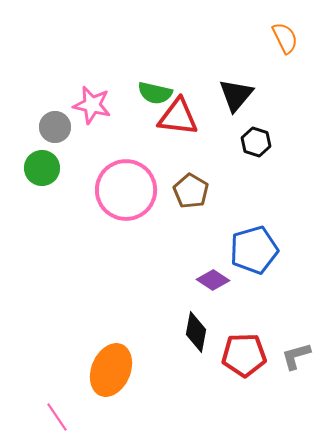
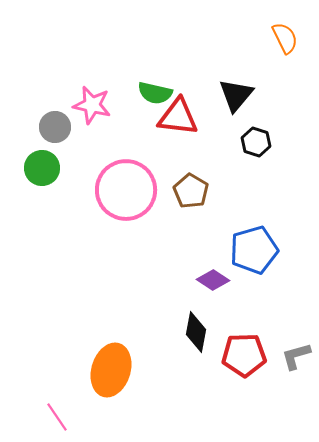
orange ellipse: rotated 6 degrees counterclockwise
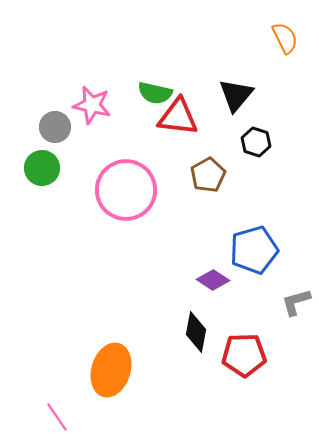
brown pentagon: moved 17 px right, 16 px up; rotated 12 degrees clockwise
gray L-shape: moved 54 px up
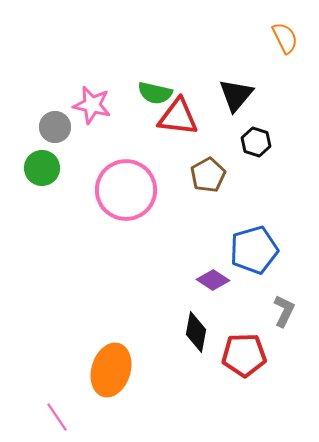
gray L-shape: moved 12 px left, 9 px down; rotated 132 degrees clockwise
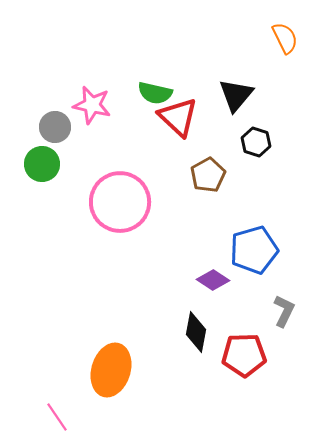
red triangle: rotated 36 degrees clockwise
green circle: moved 4 px up
pink circle: moved 6 px left, 12 px down
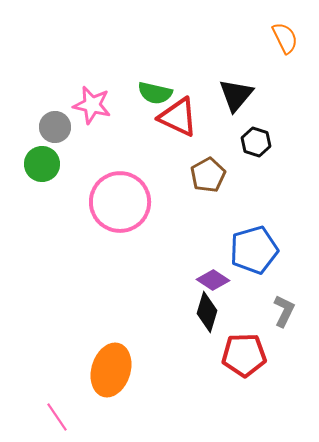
red triangle: rotated 18 degrees counterclockwise
black diamond: moved 11 px right, 20 px up; rotated 6 degrees clockwise
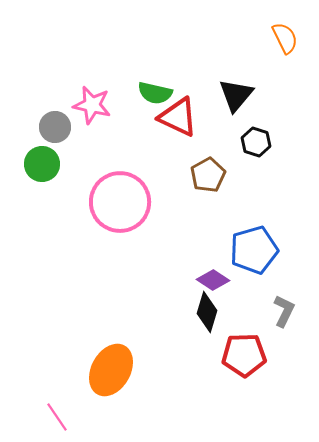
orange ellipse: rotated 12 degrees clockwise
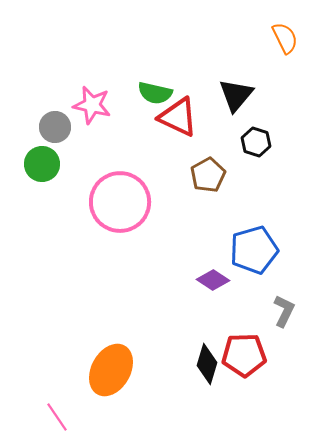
black diamond: moved 52 px down
